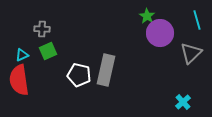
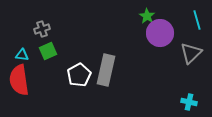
gray cross: rotated 21 degrees counterclockwise
cyan triangle: rotated 32 degrees clockwise
white pentagon: rotated 30 degrees clockwise
cyan cross: moved 6 px right; rotated 35 degrees counterclockwise
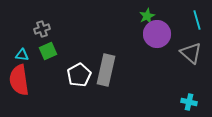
green star: rotated 14 degrees clockwise
purple circle: moved 3 px left, 1 px down
gray triangle: rotated 35 degrees counterclockwise
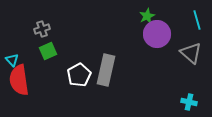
cyan triangle: moved 10 px left, 5 px down; rotated 40 degrees clockwise
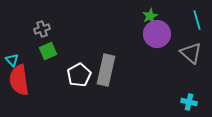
green star: moved 3 px right
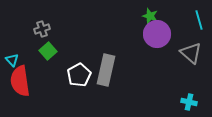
green star: rotated 28 degrees counterclockwise
cyan line: moved 2 px right
green square: rotated 18 degrees counterclockwise
red semicircle: moved 1 px right, 1 px down
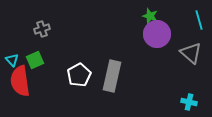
green square: moved 13 px left, 9 px down; rotated 18 degrees clockwise
gray rectangle: moved 6 px right, 6 px down
